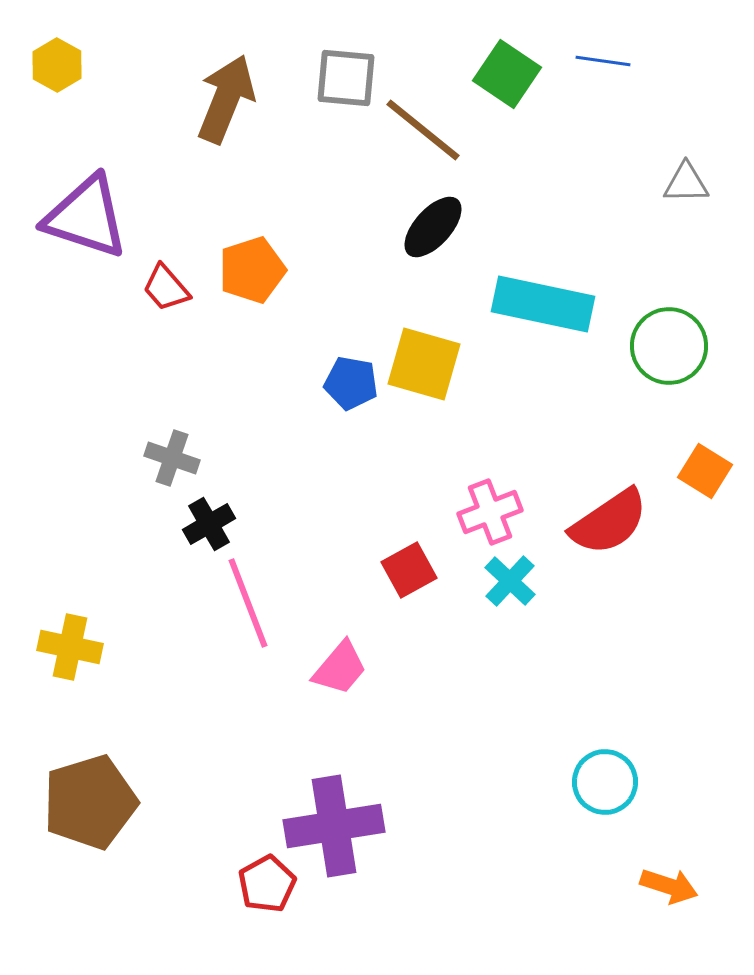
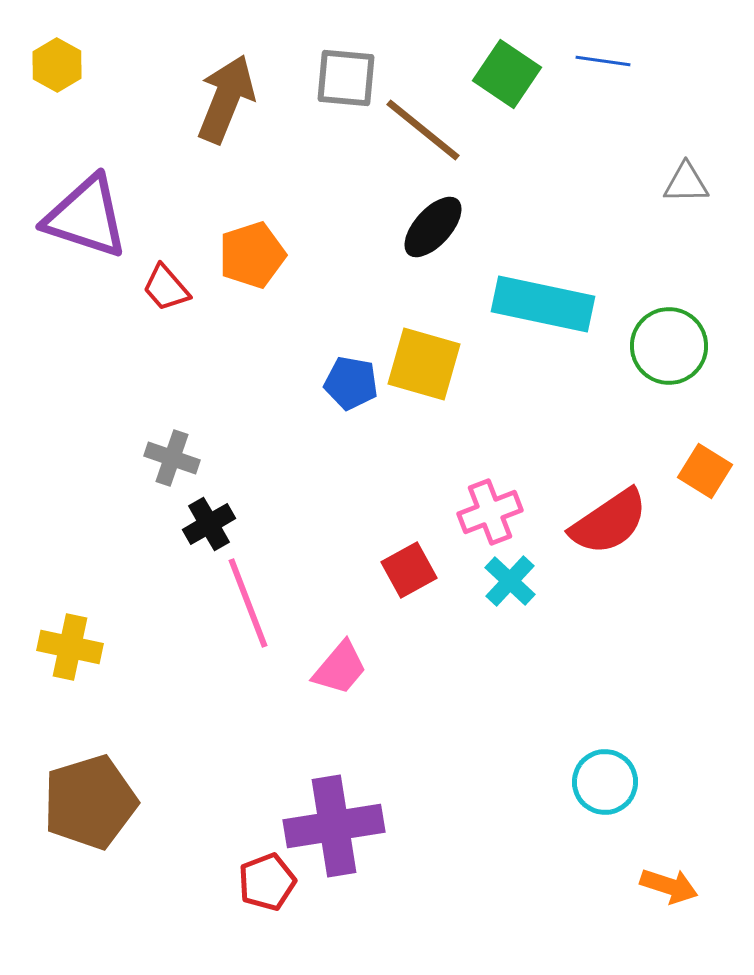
orange pentagon: moved 15 px up
red pentagon: moved 2 px up; rotated 8 degrees clockwise
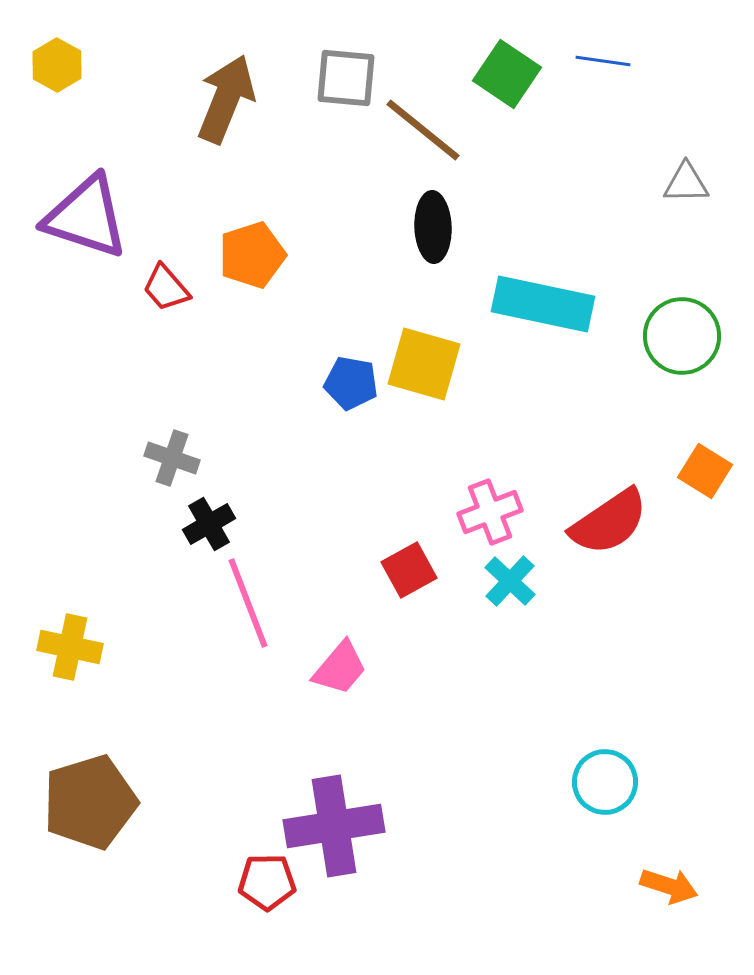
black ellipse: rotated 44 degrees counterclockwise
green circle: moved 13 px right, 10 px up
red pentagon: rotated 20 degrees clockwise
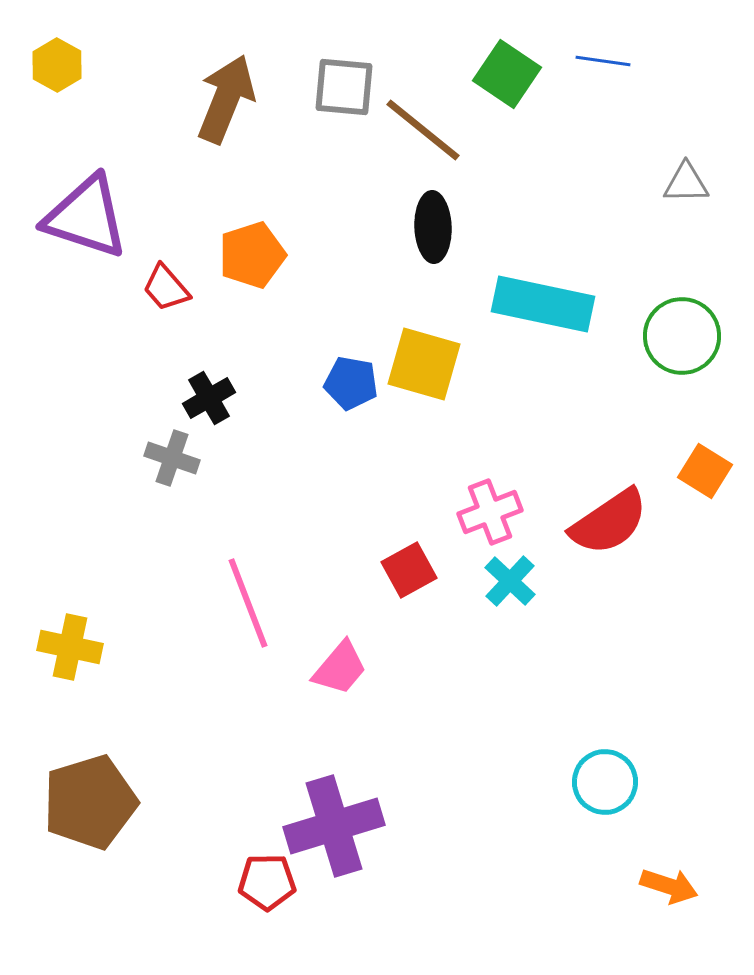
gray square: moved 2 px left, 9 px down
black cross: moved 126 px up
purple cross: rotated 8 degrees counterclockwise
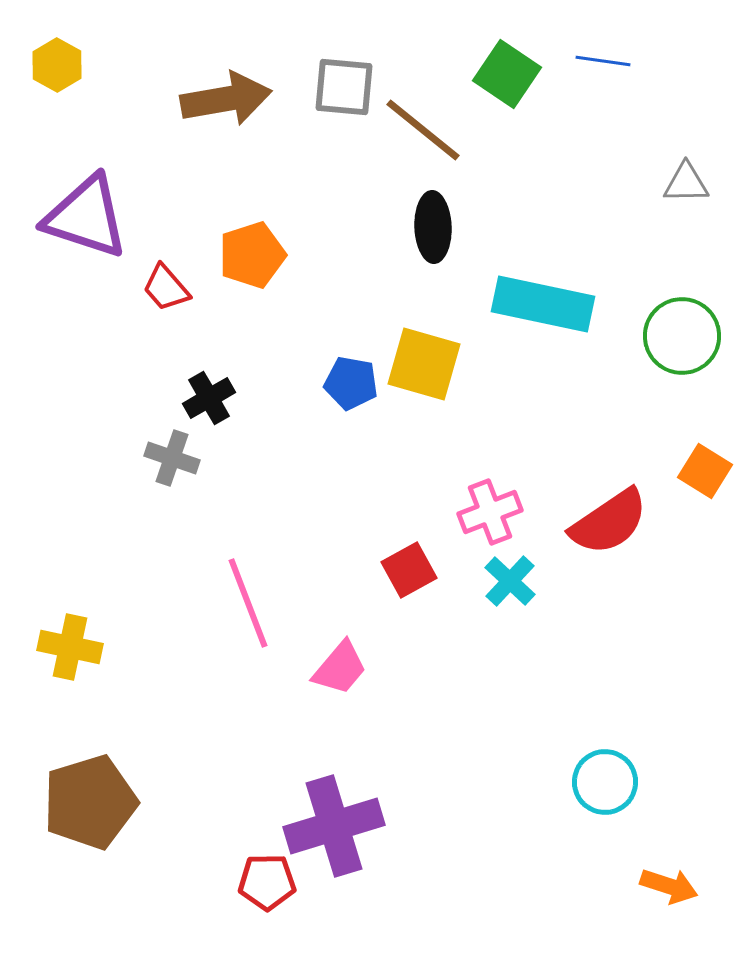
brown arrow: rotated 58 degrees clockwise
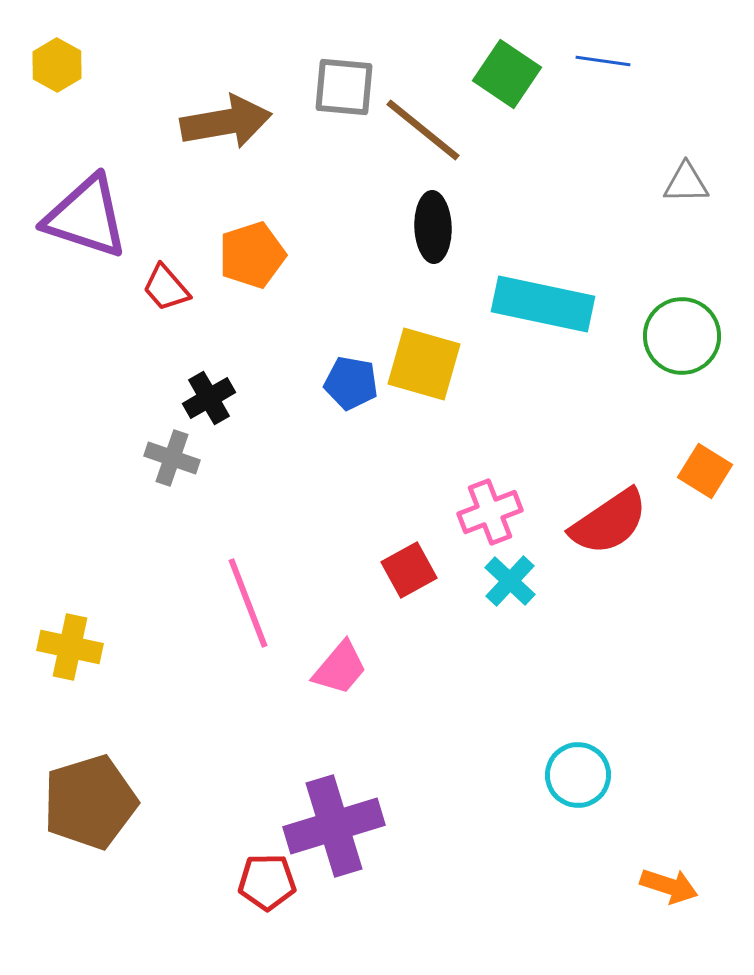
brown arrow: moved 23 px down
cyan circle: moved 27 px left, 7 px up
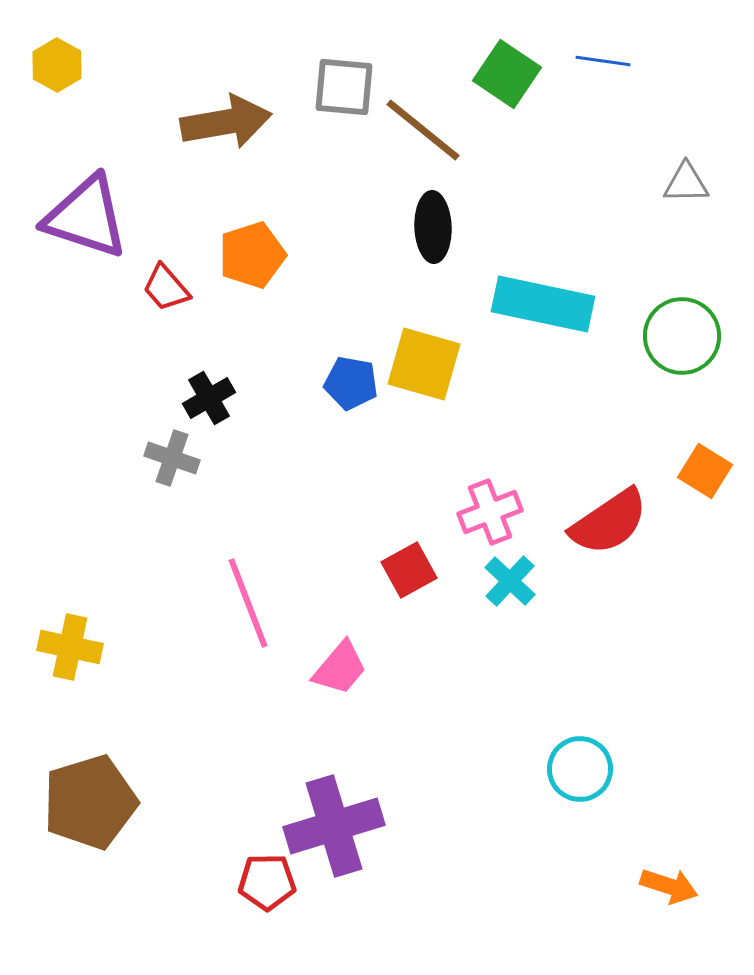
cyan circle: moved 2 px right, 6 px up
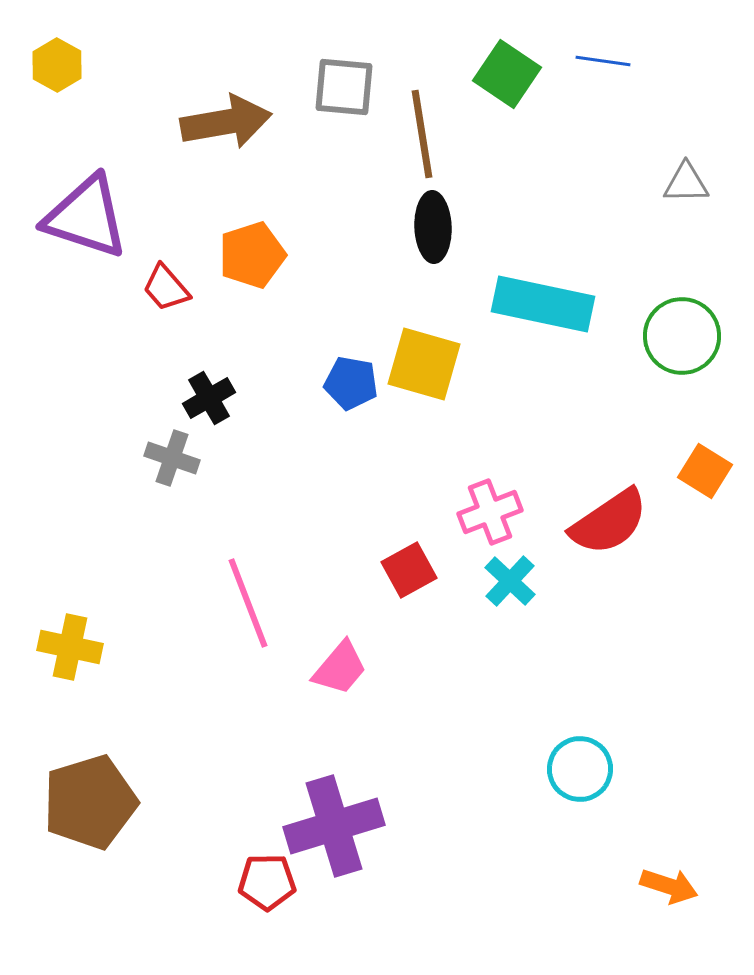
brown line: moved 1 px left, 4 px down; rotated 42 degrees clockwise
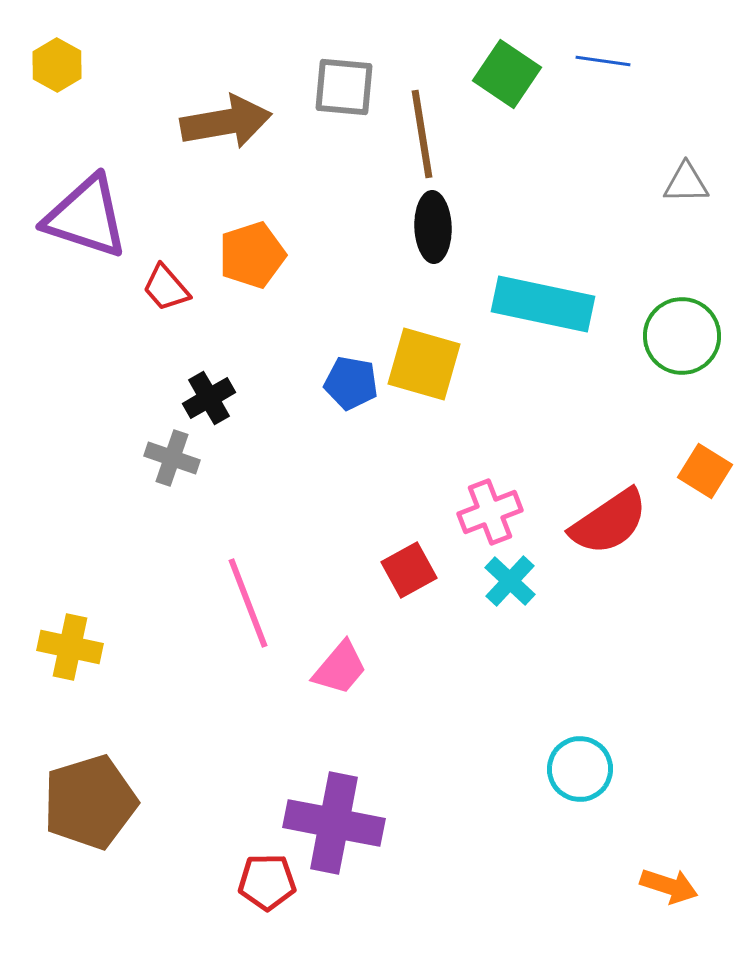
purple cross: moved 3 px up; rotated 28 degrees clockwise
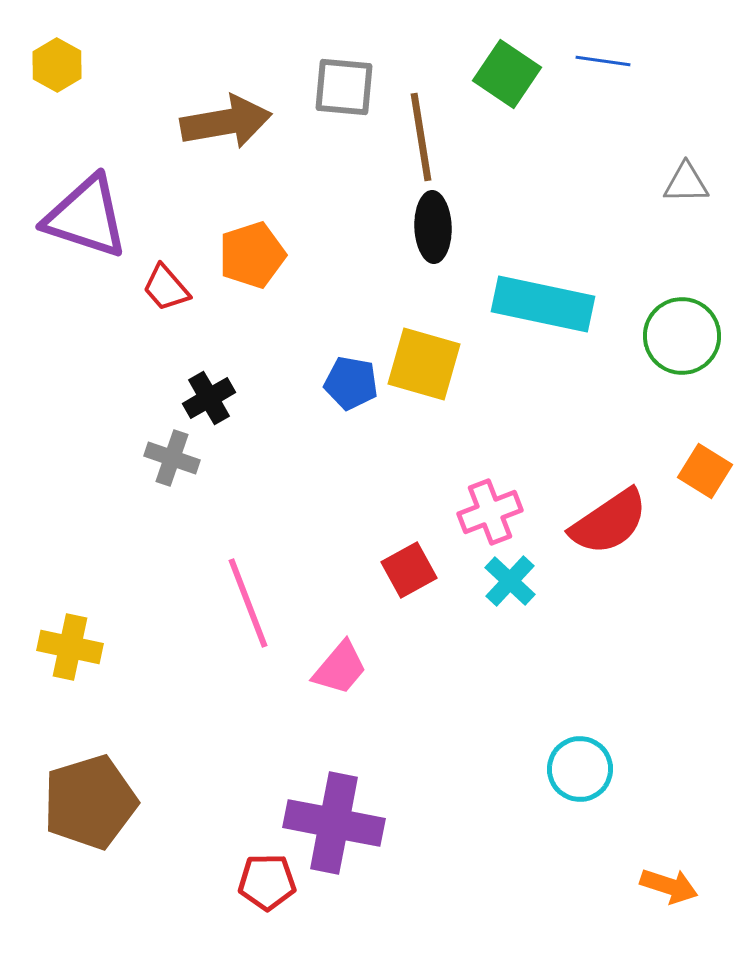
brown line: moved 1 px left, 3 px down
